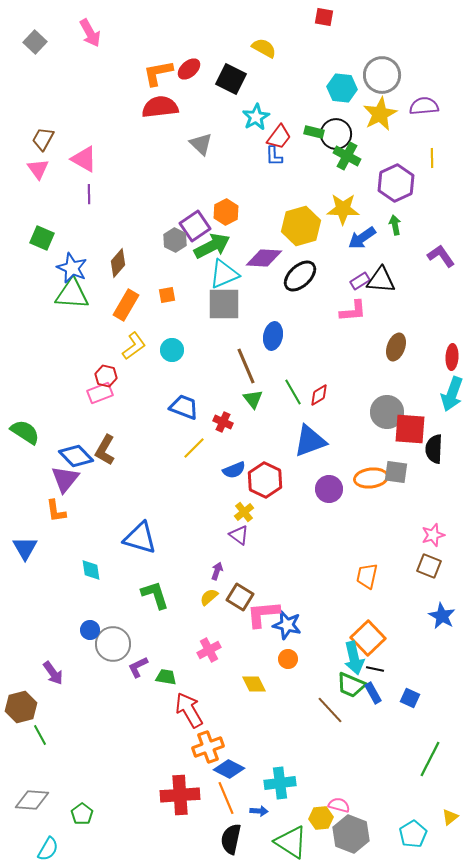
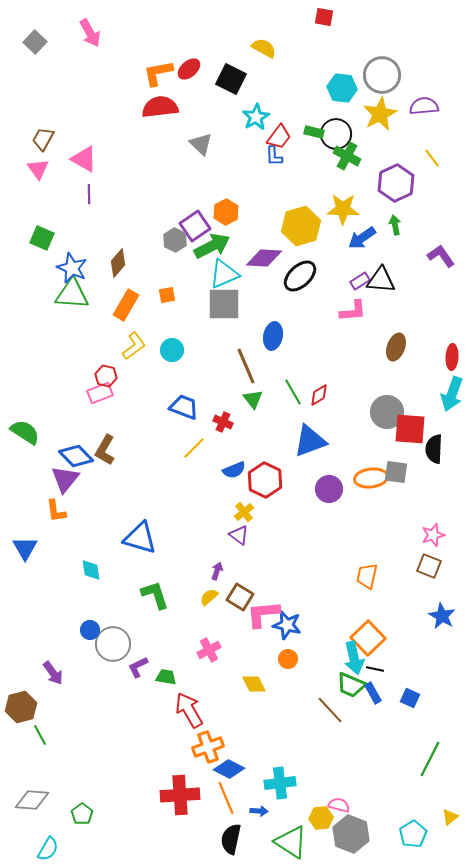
yellow line at (432, 158): rotated 36 degrees counterclockwise
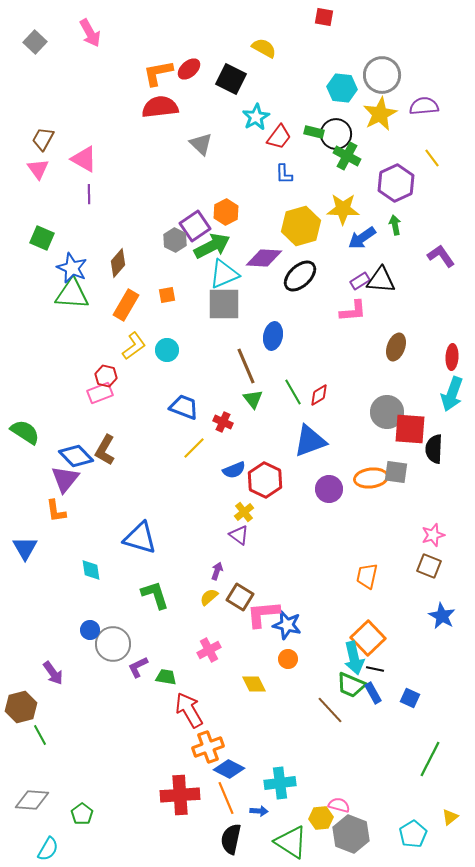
blue L-shape at (274, 156): moved 10 px right, 18 px down
cyan circle at (172, 350): moved 5 px left
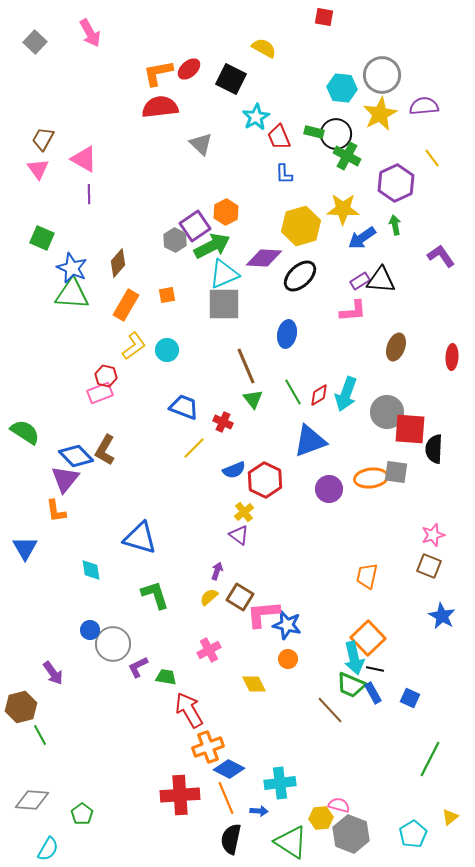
red trapezoid at (279, 137): rotated 120 degrees clockwise
blue ellipse at (273, 336): moved 14 px right, 2 px up
cyan arrow at (452, 394): moved 106 px left
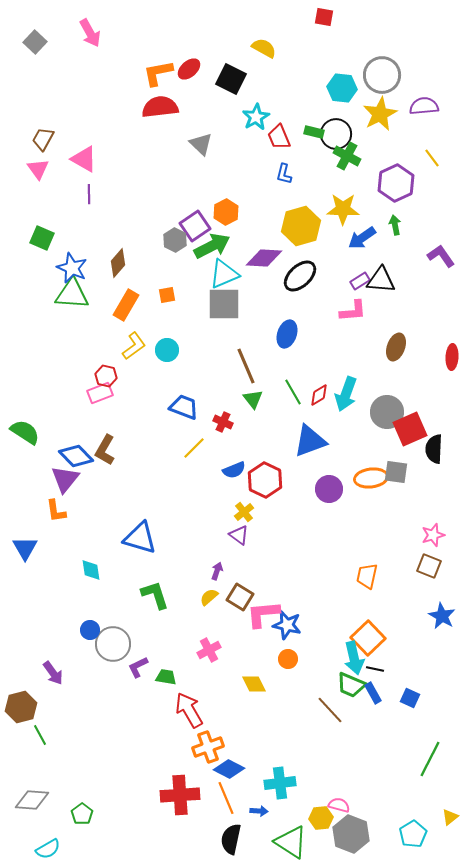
blue L-shape at (284, 174): rotated 15 degrees clockwise
blue ellipse at (287, 334): rotated 8 degrees clockwise
red square at (410, 429): rotated 28 degrees counterclockwise
cyan semicircle at (48, 849): rotated 30 degrees clockwise
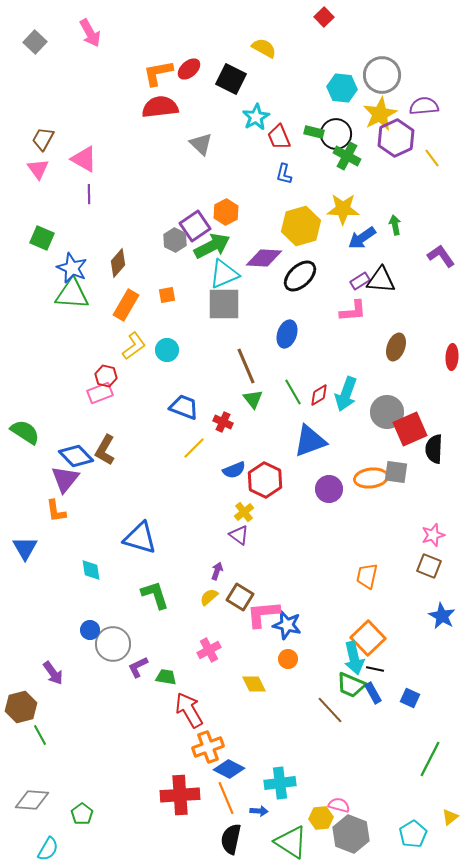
red square at (324, 17): rotated 36 degrees clockwise
purple hexagon at (396, 183): moved 45 px up
cyan semicircle at (48, 849): rotated 30 degrees counterclockwise
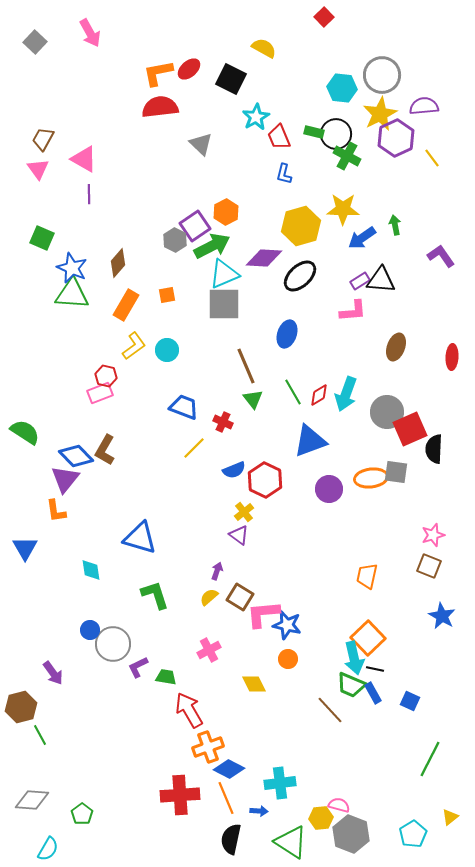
blue square at (410, 698): moved 3 px down
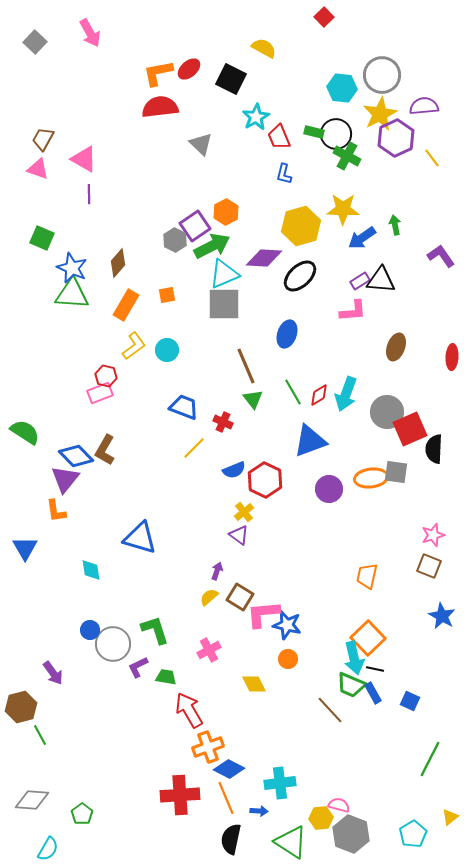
pink triangle at (38, 169): rotated 35 degrees counterclockwise
green L-shape at (155, 595): moved 35 px down
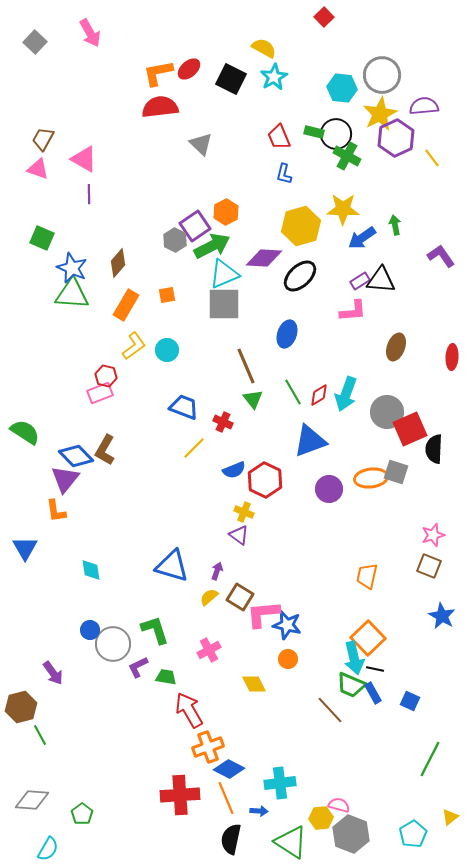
cyan star at (256, 117): moved 18 px right, 40 px up
gray square at (396, 472): rotated 10 degrees clockwise
yellow cross at (244, 512): rotated 30 degrees counterclockwise
blue triangle at (140, 538): moved 32 px right, 28 px down
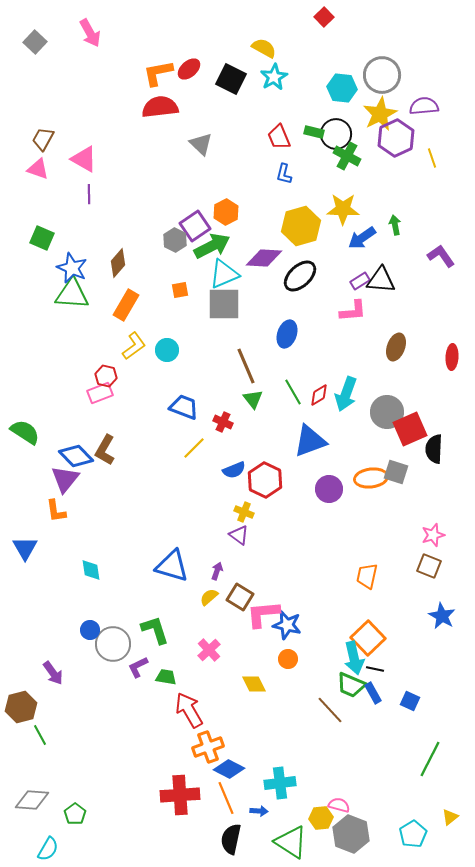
yellow line at (432, 158): rotated 18 degrees clockwise
orange square at (167, 295): moved 13 px right, 5 px up
pink cross at (209, 650): rotated 15 degrees counterclockwise
green pentagon at (82, 814): moved 7 px left
